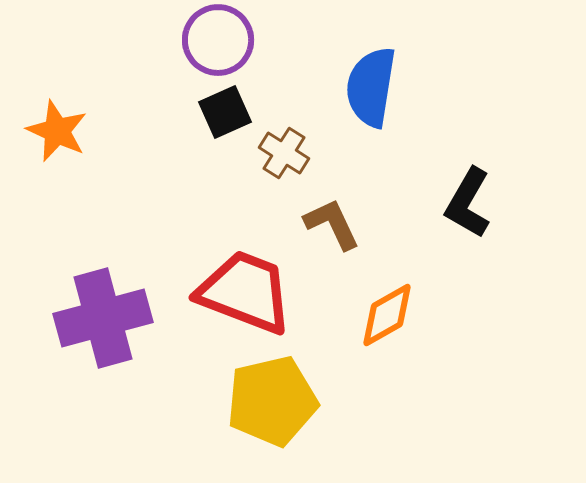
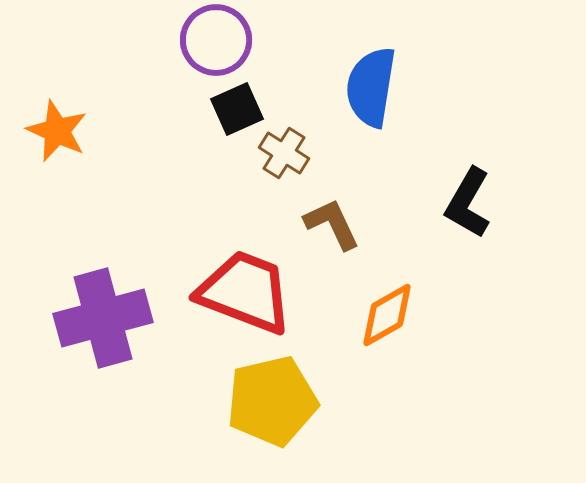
purple circle: moved 2 px left
black square: moved 12 px right, 3 px up
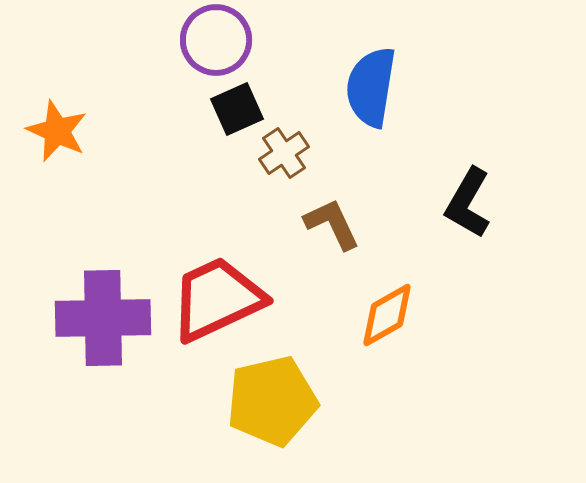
brown cross: rotated 24 degrees clockwise
red trapezoid: moved 28 px left, 7 px down; rotated 46 degrees counterclockwise
purple cross: rotated 14 degrees clockwise
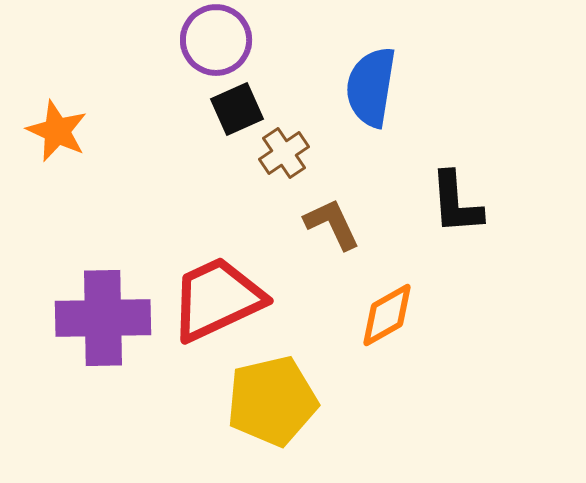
black L-shape: moved 12 px left; rotated 34 degrees counterclockwise
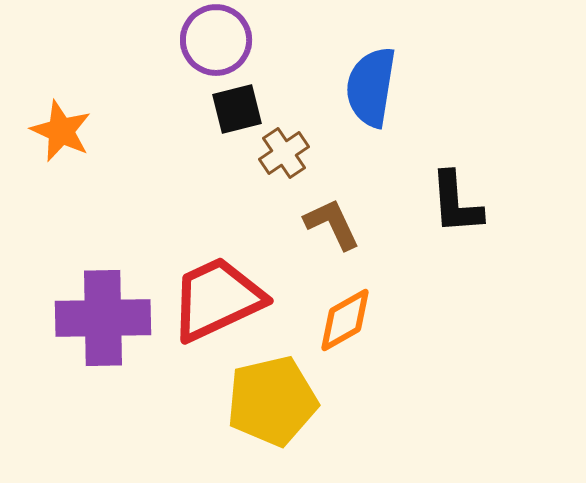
black square: rotated 10 degrees clockwise
orange star: moved 4 px right
orange diamond: moved 42 px left, 5 px down
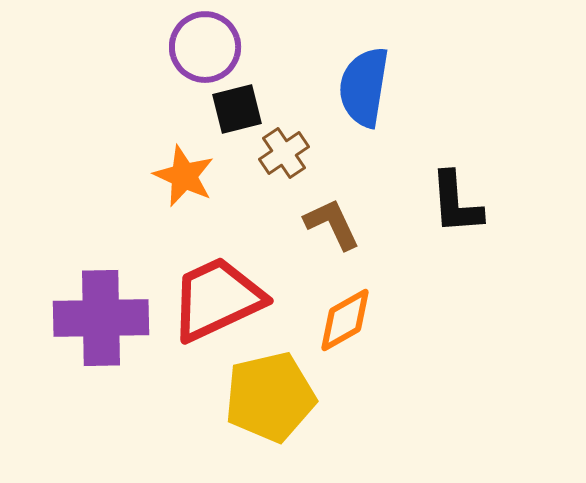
purple circle: moved 11 px left, 7 px down
blue semicircle: moved 7 px left
orange star: moved 123 px right, 45 px down
purple cross: moved 2 px left
yellow pentagon: moved 2 px left, 4 px up
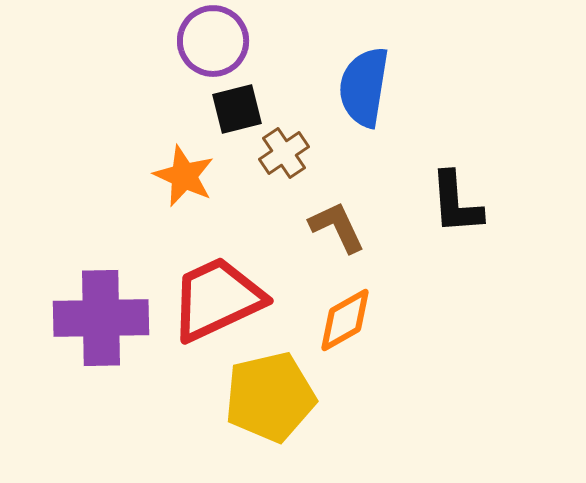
purple circle: moved 8 px right, 6 px up
brown L-shape: moved 5 px right, 3 px down
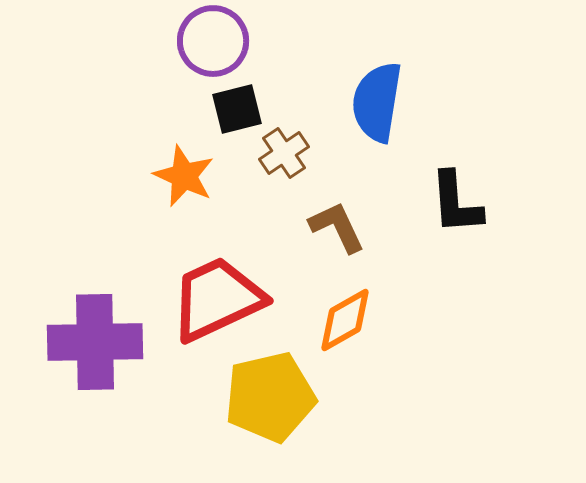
blue semicircle: moved 13 px right, 15 px down
purple cross: moved 6 px left, 24 px down
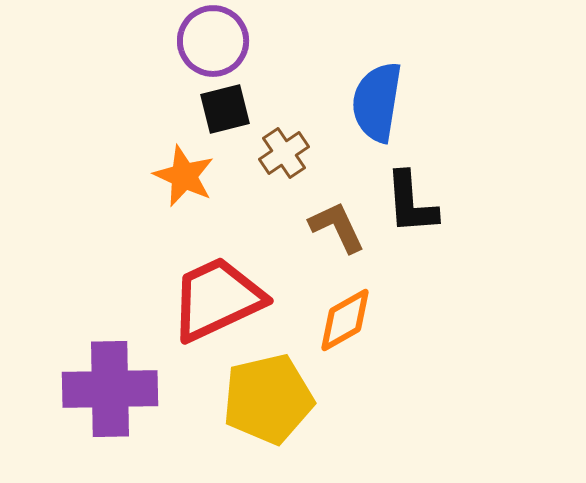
black square: moved 12 px left
black L-shape: moved 45 px left
purple cross: moved 15 px right, 47 px down
yellow pentagon: moved 2 px left, 2 px down
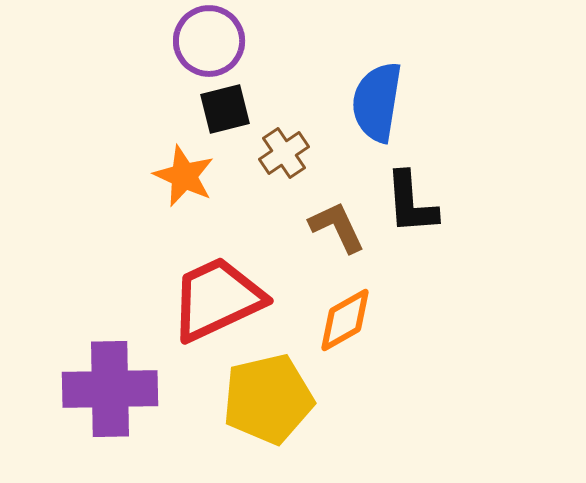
purple circle: moved 4 px left
